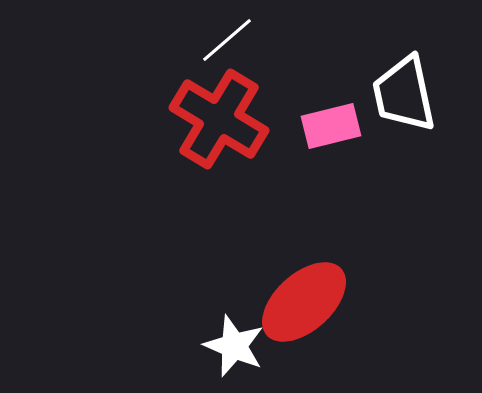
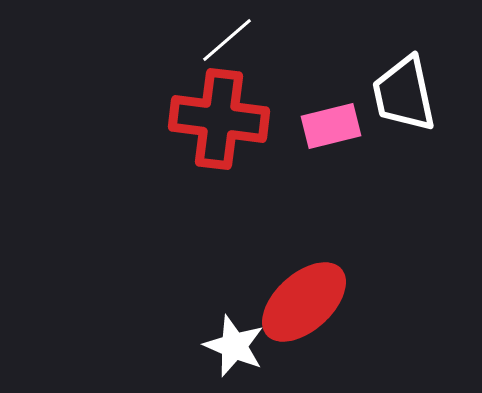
red cross: rotated 24 degrees counterclockwise
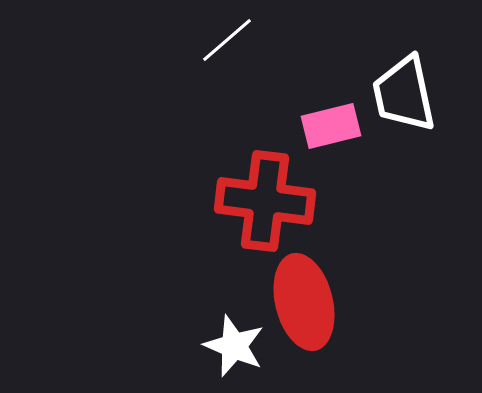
red cross: moved 46 px right, 82 px down
red ellipse: rotated 62 degrees counterclockwise
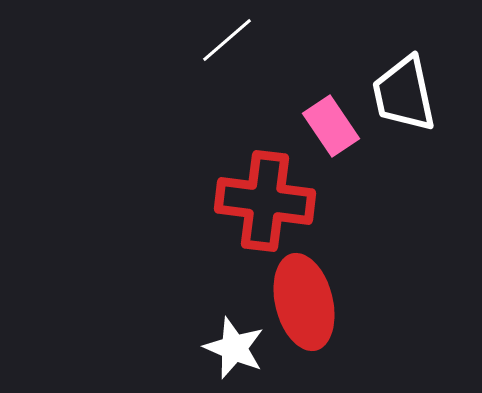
pink rectangle: rotated 70 degrees clockwise
white star: moved 2 px down
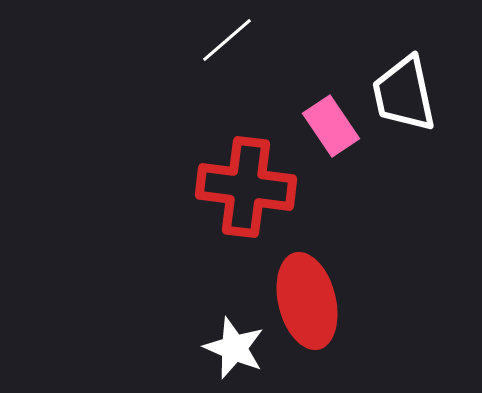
red cross: moved 19 px left, 14 px up
red ellipse: moved 3 px right, 1 px up
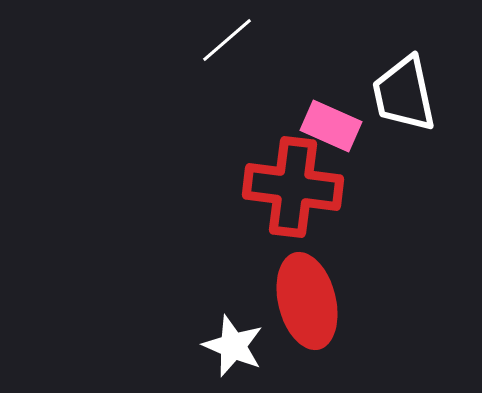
pink rectangle: rotated 32 degrees counterclockwise
red cross: moved 47 px right
white star: moved 1 px left, 2 px up
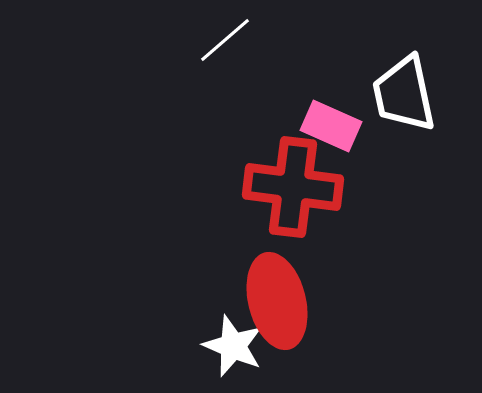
white line: moved 2 px left
red ellipse: moved 30 px left
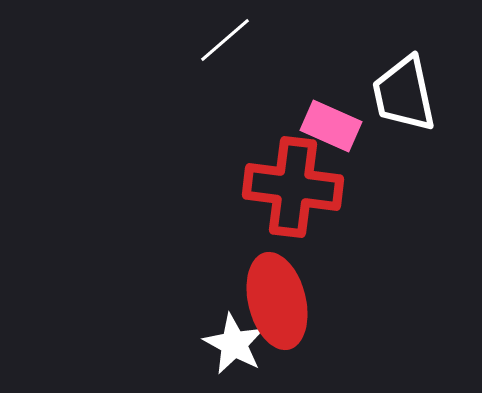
white star: moved 1 px right, 2 px up; rotated 6 degrees clockwise
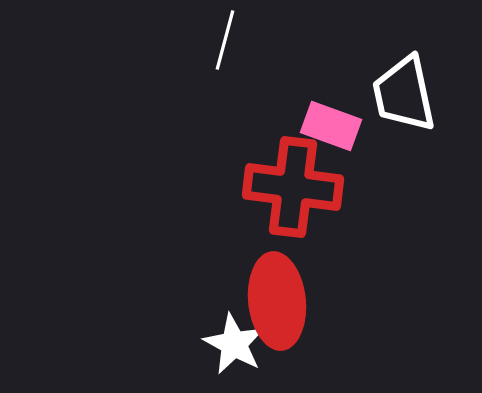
white line: rotated 34 degrees counterclockwise
pink rectangle: rotated 4 degrees counterclockwise
red ellipse: rotated 8 degrees clockwise
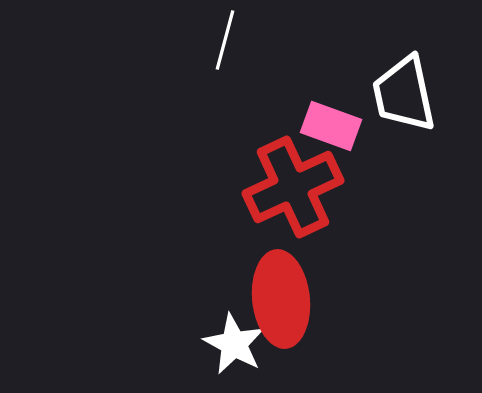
red cross: rotated 32 degrees counterclockwise
red ellipse: moved 4 px right, 2 px up
